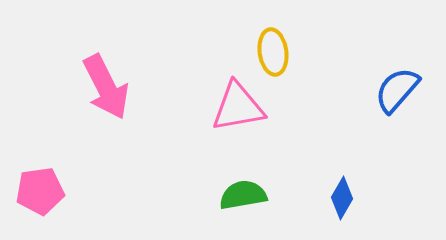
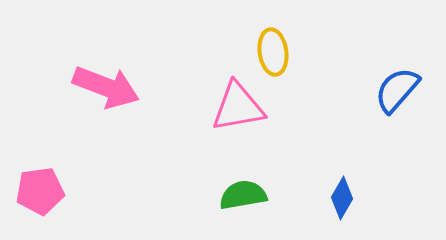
pink arrow: rotated 42 degrees counterclockwise
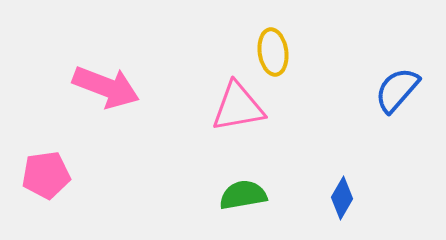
pink pentagon: moved 6 px right, 16 px up
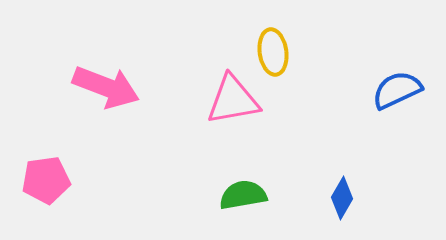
blue semicircle: rotated 24 degrees clockwise
pink triangle: moved 5 px left, 7 px up
pink pentagon: moved 5 px down
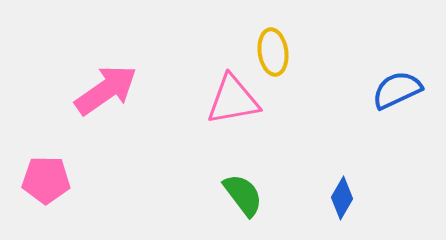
pink arrow: moved 3 px down; rotated 56 degrees counterclockwise
pink pentagon: rotated 9 degrees clockwise
green semicircle: rotated 63 degrees clockwise
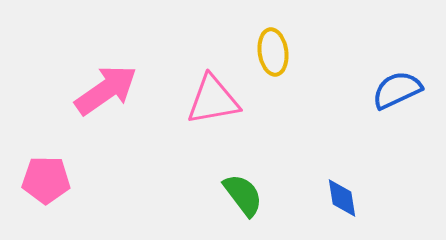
pink triangle: moved 20 px left
blue diamond: rotated 39 degrees counterclockwise
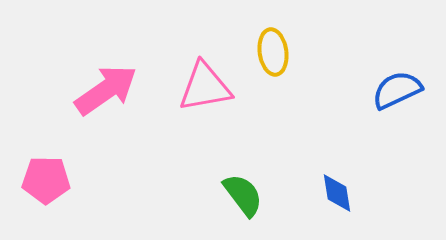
pink triangle: moved 8 px left, 13 px up
blue diamond: moved 5 px left, 5 px up
